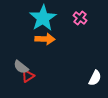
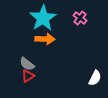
gray semicircle: moved 6 px right, 3 px up
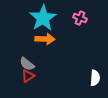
pink cross: rotated 16 degrees counterclockwise
white semicircle: rotated 21 degrees counterclockwise
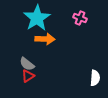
cyan star: moved 6 px left
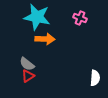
cyan star: moved 1 px up; rotated 28 degrees counterclockwise
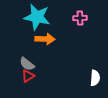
pink cross: rotated 24 degrees counterclockwise
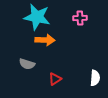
orange arrow: moved 1 px down
gray semicircle: rotated 21 degrees counterclockwise
red triangle: moved 27 px right, 3 px down
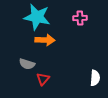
red triangle: moved 12 px left; rotated 16 degrees counterclockwise
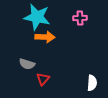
orange arrow: moved 3 px up
white semicircle: moved 3 px left, 5 px down
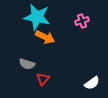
pink cross: moved 2 px right, 3 px down; rotated 16 degrees counterclockwise
orange arrow: rotated 24 degrees clockwise
white semicircle: rotated 49 degrees clockwise
